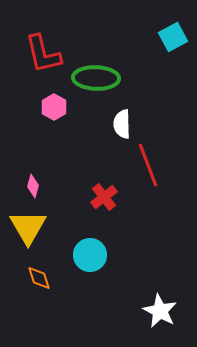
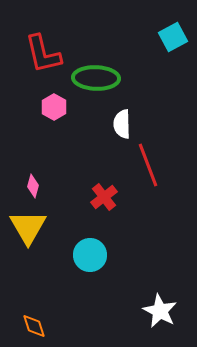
orange diamond: moved 5 px left, 48 px down
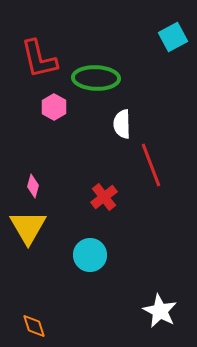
red L-shape: moved 4 px left, 5 px down
red line: moved 3 px right
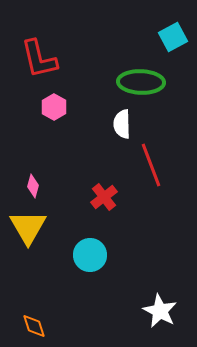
green ellipse: moved 45 px right, 4 px down
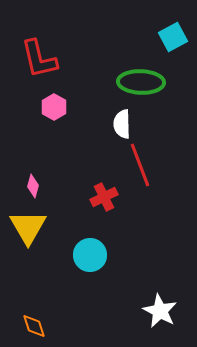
red line: moved 11 px left
red cross: rotated 12 degrees clockwise
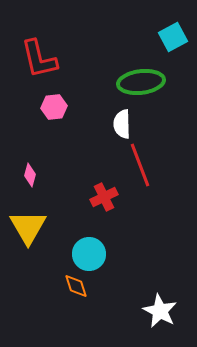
green ellipse: rotated 9 degrees counterclockwise
pink hexagon: rotated 25 degrees clockwise
pink diamond: moved 3 px left, 11 px up
cyan circle: moved 1 px left, 1 px up
orange diamond: moved 42 px right, 40 px up
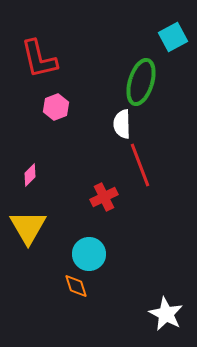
green ellipse: rotated 66 degrees counterclockwise
pink hexagon: moved 2 px right; rotated 15 degrees counterclockwise
pink diamond: rotated 30 degrees clockwise
white star: moved 6 px right, 3 px down
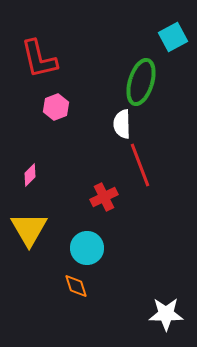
yellow triangle: moved 1 px right, 2 px down
cyan circle: moved 2 px left, 6 px up
white star: rotated 28 degrees counterclockwise
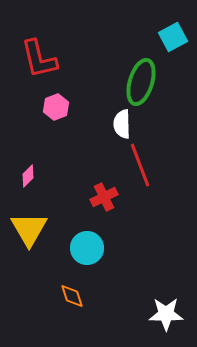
pink diamond: moved 2 px left, 1 px down
orange diamond: moved 4 px left, 10 px down
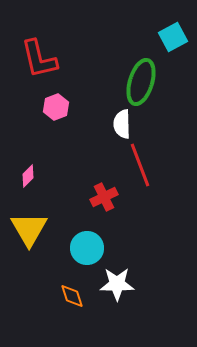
white star: moved 49 px left, 30 px up
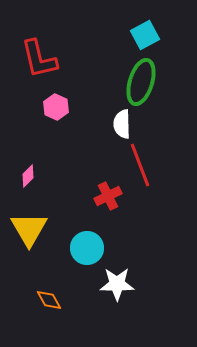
cyan square: moved 28 px left, 2 px up
pink hexagon: rotated 15 degrees counterclockwise
red cross: moved 4 px right, 1 px up
orange diamond: moved 23 px left, 4 px down; rotated 12 degrees counterclockwise
